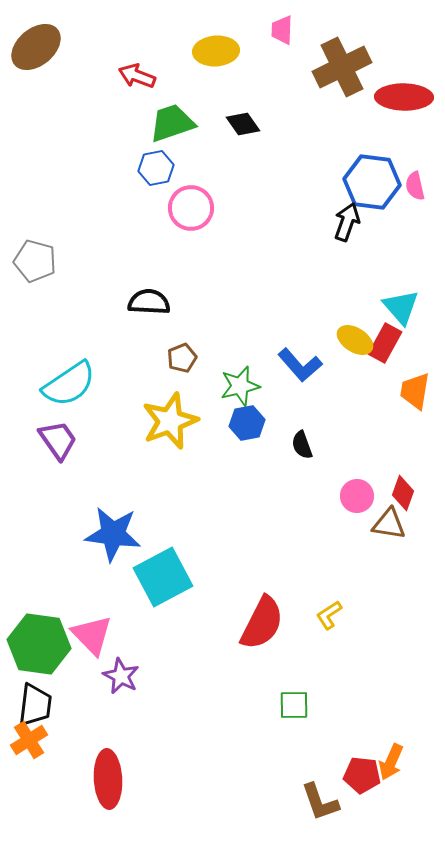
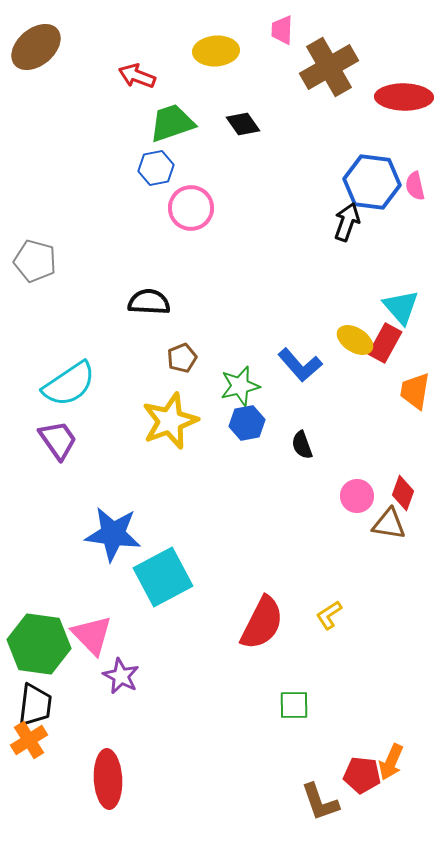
brown cross at (342, 67): moved 13 px left; rotated 4 degrees counterclockwise
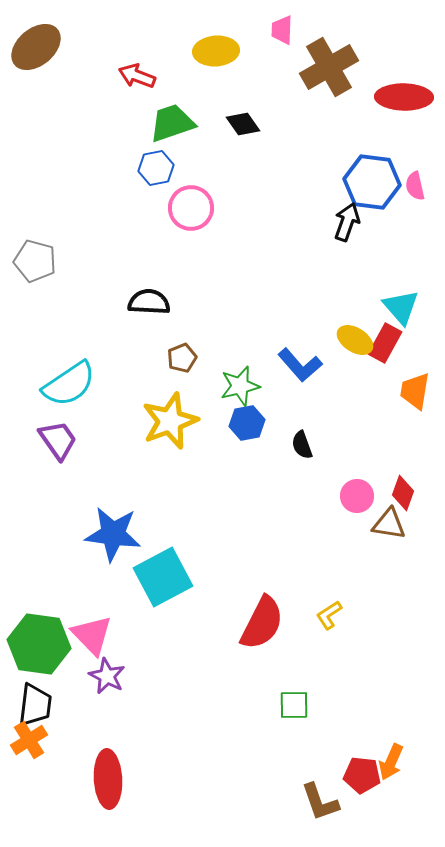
purple star at (121, 676): moved 14 px left
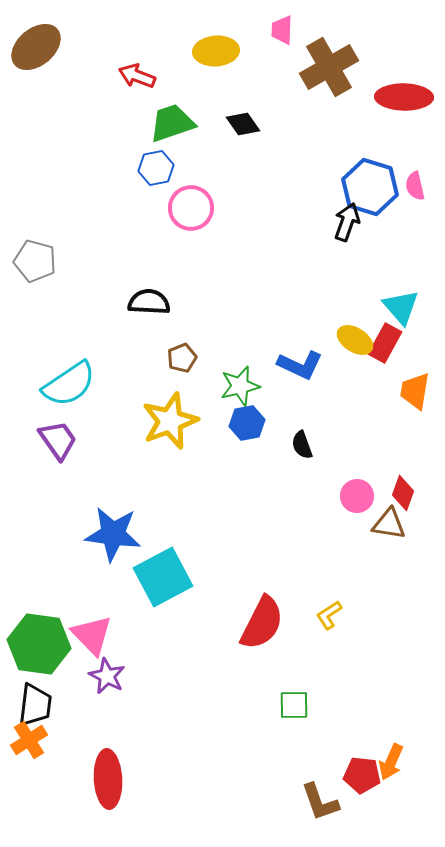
blue hexagon at (372, 182): moved 2 px left, 5 px down; rotated 10 degrees clockwise
blue L-shape at (300, 365): rotated 24 degrees counterclockwise
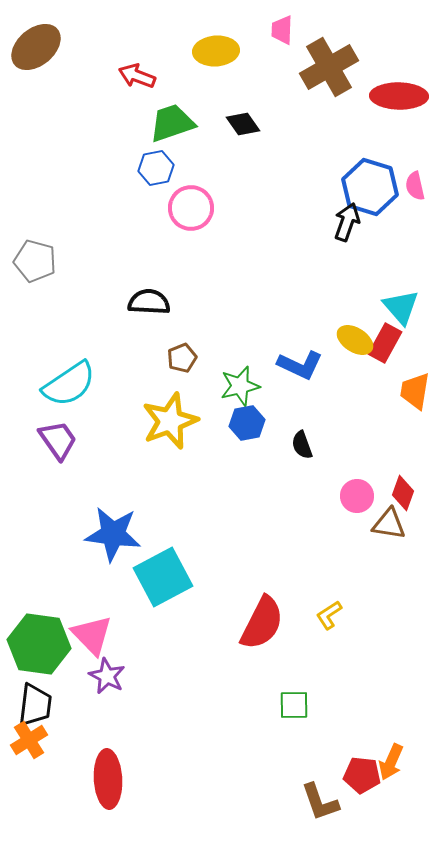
red ellipse at (404, 97): moved 5 px left, 1 px up
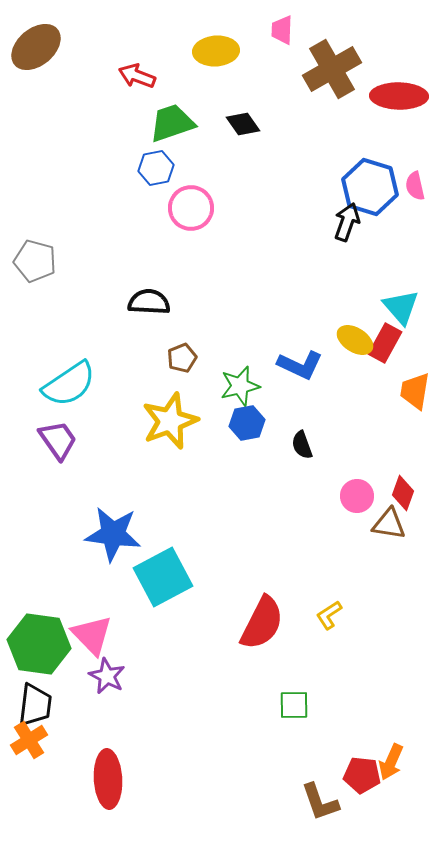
brown cross at (329, 67): moved 3 px right, 2 px down
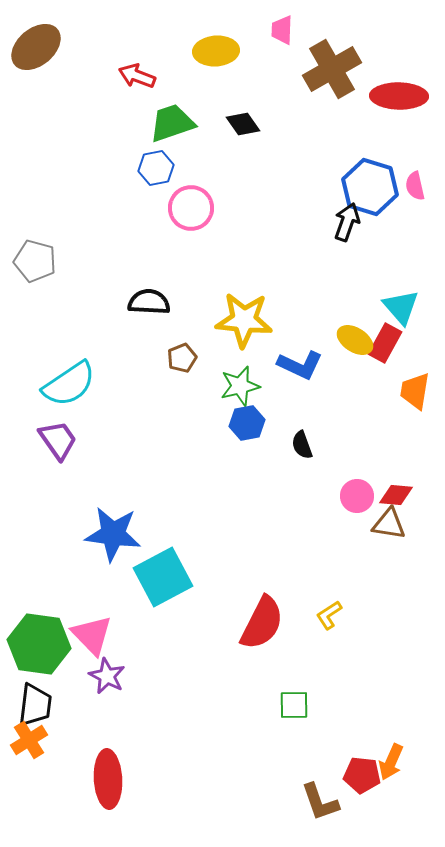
yellow star at (170, 421): moved 74 px right, 101 px up; rotated 26 degrees clockwise
red diamond at (403, 493): moved 7 px left, 2 px down; rotated 76 degrees clockwise
